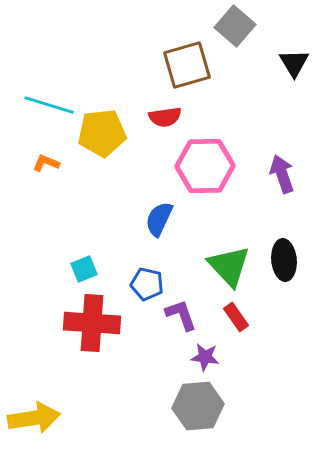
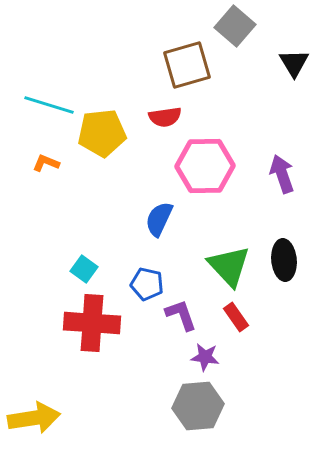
cyan square: rotated 32 degrees counterclockwise
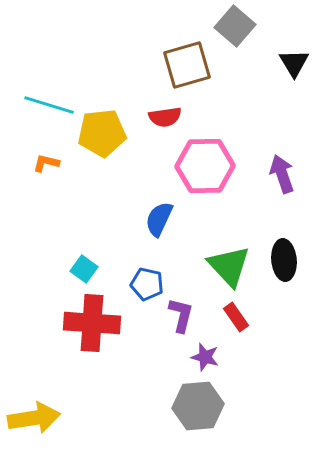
orange L-shape: rotated 8 degrees counterclockwise
purple L-shape: rotated 33 degrees clockwise
purple star: rotated 8 degrees clockwise
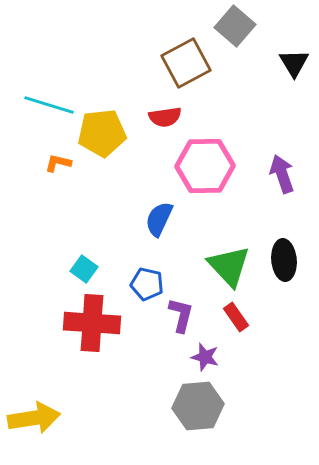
brown square: moved 1 px left, 2 px up; rotated 12 degrees counterclockwise
orange L-shape: moved 12 px right
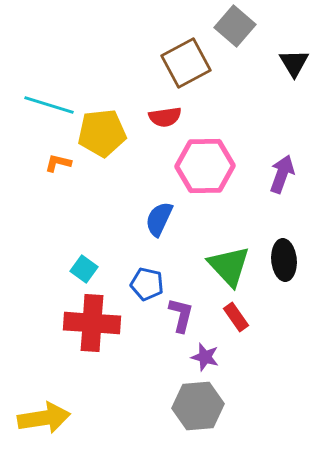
purple arrow: rotated 39 degrees clockwise
yellow arrow: moved 10 px right
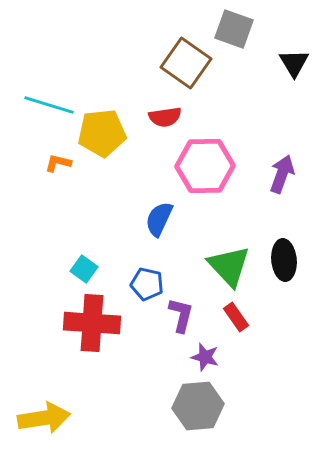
gray square: moved 1 px left, 3 px down; rotated 21 degrees counterclockwise
brown square: rotated 27 degrees counterclockwise
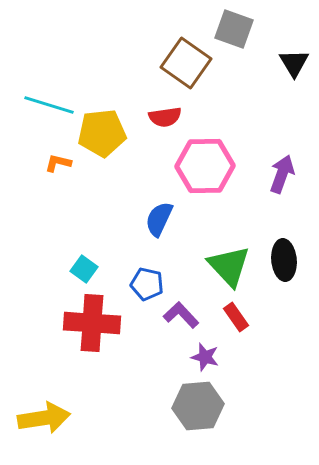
purple L-shape: rotated 57 degrees counterclockwise
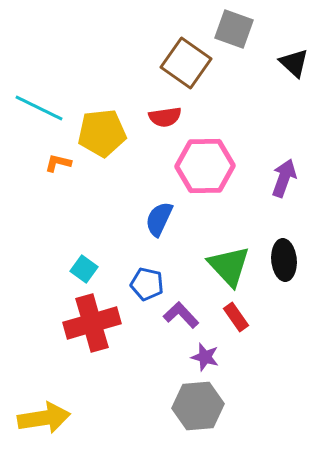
black triangle: rotated 16 degrees counterclockwise
cyan line: moved 10 px left, 3 px down; rotated 9 degrees clockwise
purple arrow: moved 2 px right, 4 px down
red cross: rotated 20 degrees counterclockwise
